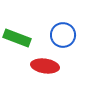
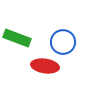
blue circle: moved 7 px down
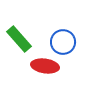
green rectangle: moved 2 px right, 1 px down; rotated 28 degrees clockwise
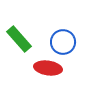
red ellipse: moved 3 px right, 2 px down
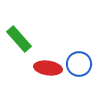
blue circle: moved 16 px right, 22 px down
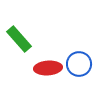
red ellipse: rotated 12 degrees counterclockwise
